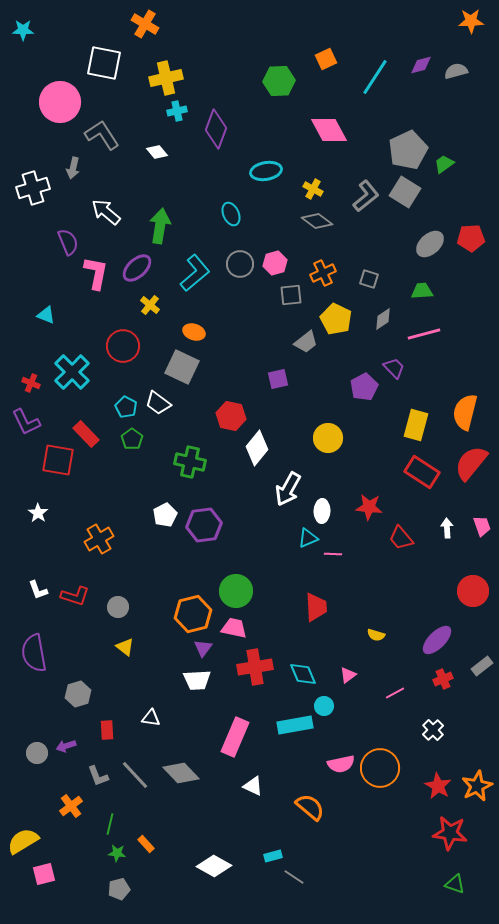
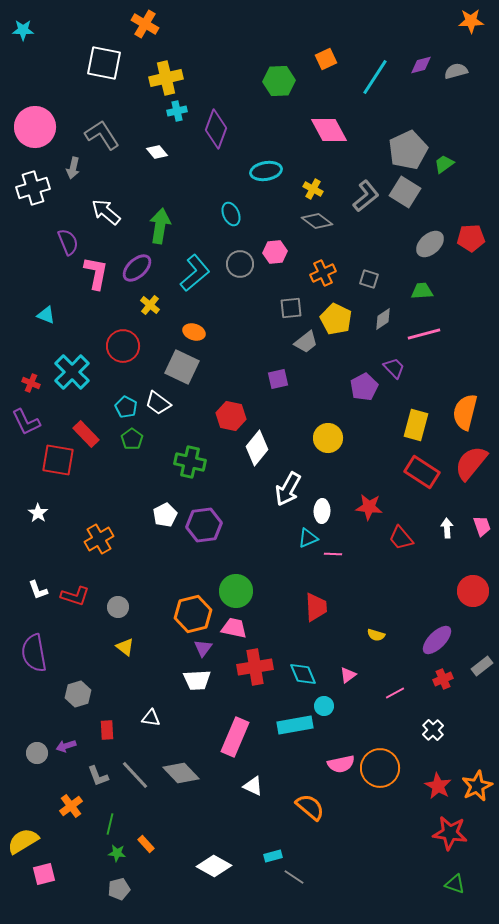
pink circle at (60, 102): moved 25 px left, 25 px down
pink hexagon at (275, 263): moved 11 px up; rotated 10 degrees clockwise
gray square at (291, 295): moved 13 px down
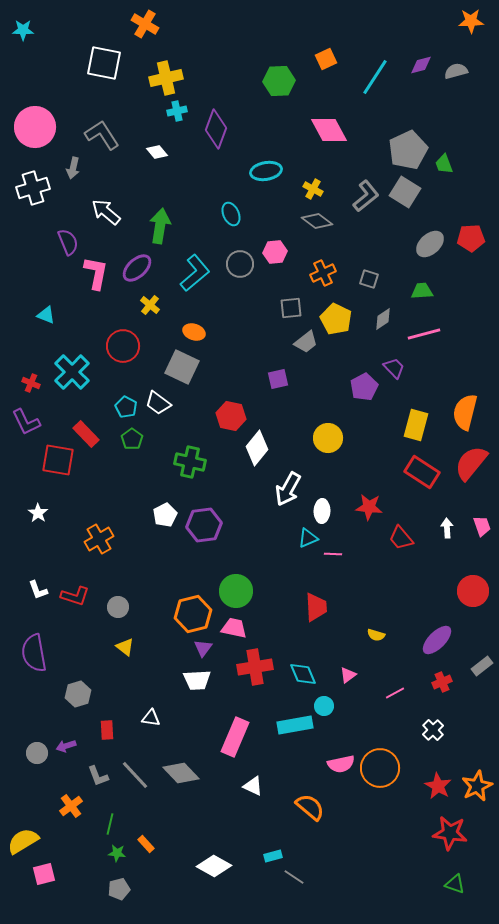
green trapezoid at (444, 164): rotated 75 degrees counterclockwise
red cross at (443, 679): moved 1 px left, 3 px down
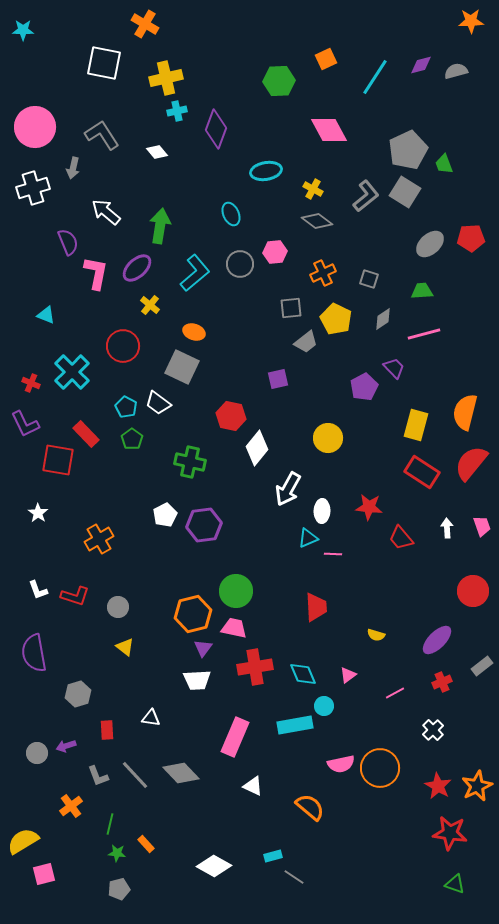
purple L-shape at (26, 422): moved 1 px left, 2 px down
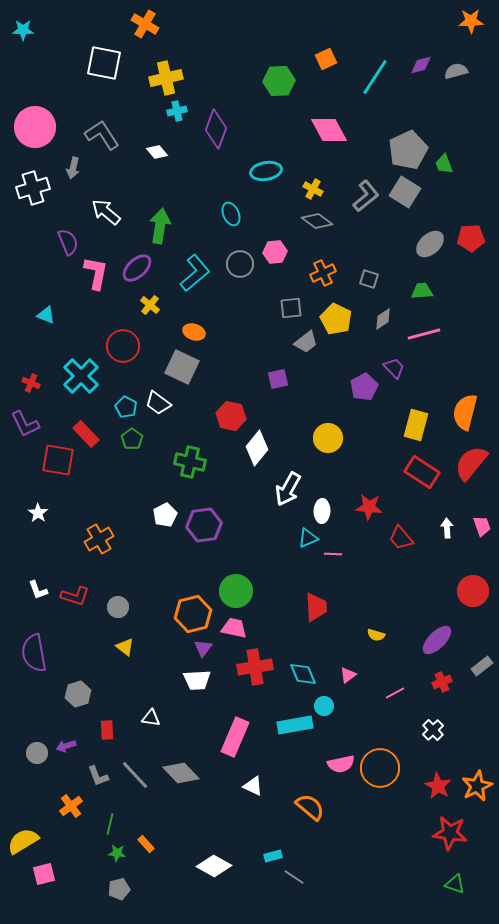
cyan cross at (72, 372): moved 9 px right, 4 px down
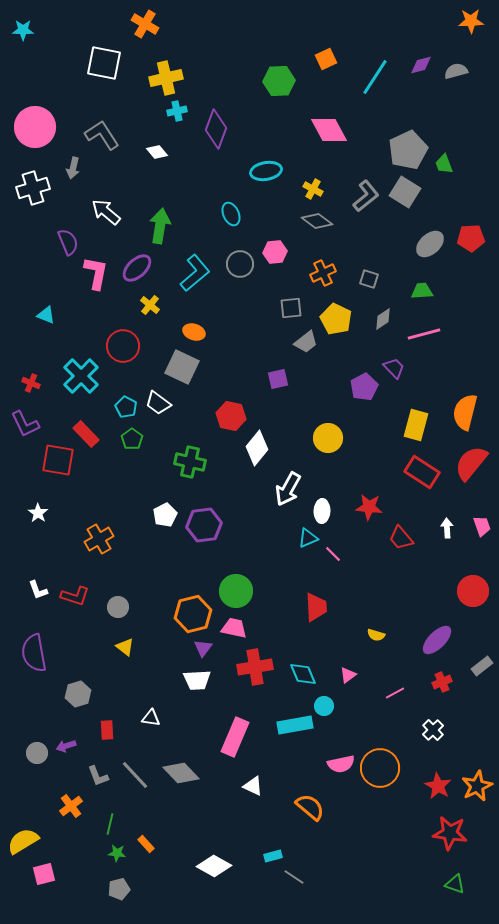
pink line at (333, 554): rotated 42 degrees clockwise
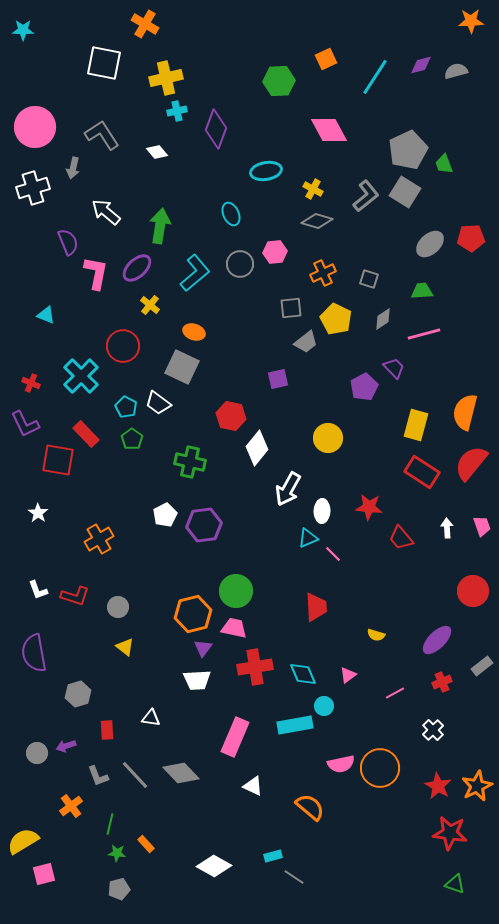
gray diamond at (317, 221): rotated 20 degrees counterclockwise
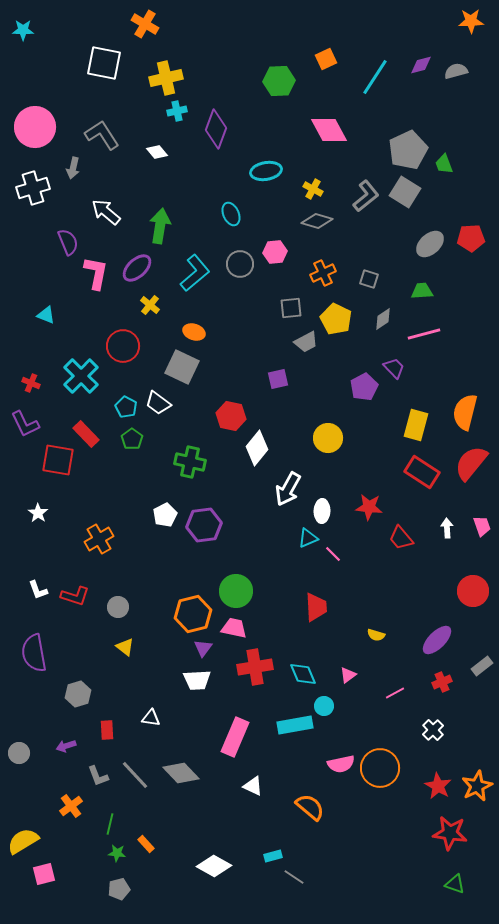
gray trapezoid at (306, 342): rotated 10 degrees clockwise
gray circle at (37, 753): moved 18 px left
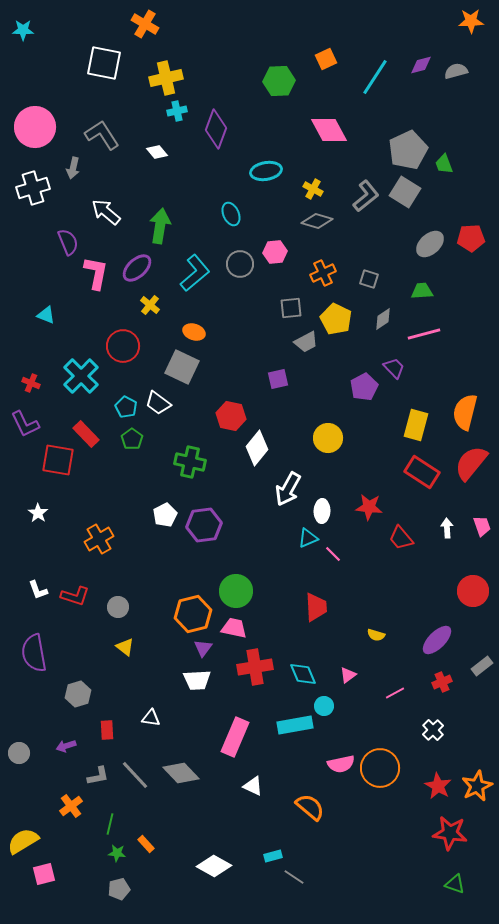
gray L-shape at (98, 776): rotated 80 degrees counterclockwise
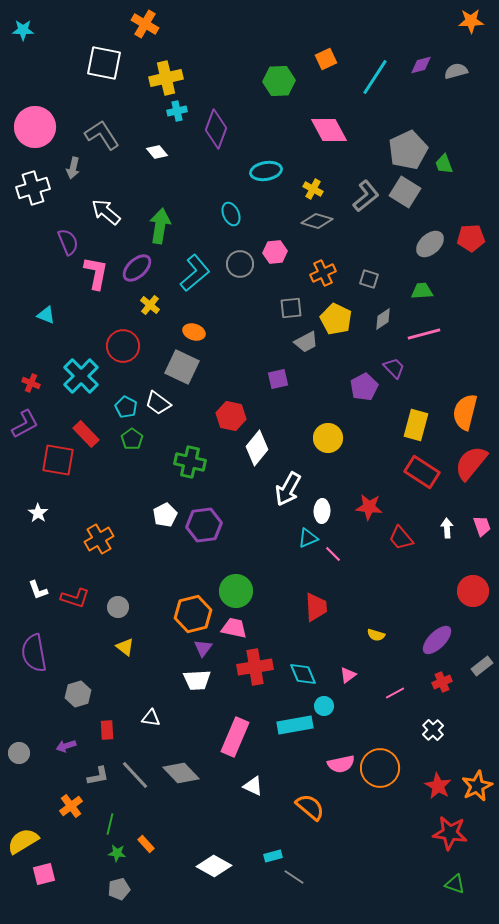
purple L-shape at (25, 424): rotated 92 degrees counterclockwise
red L-shape at (75, 596): moved 2 px down
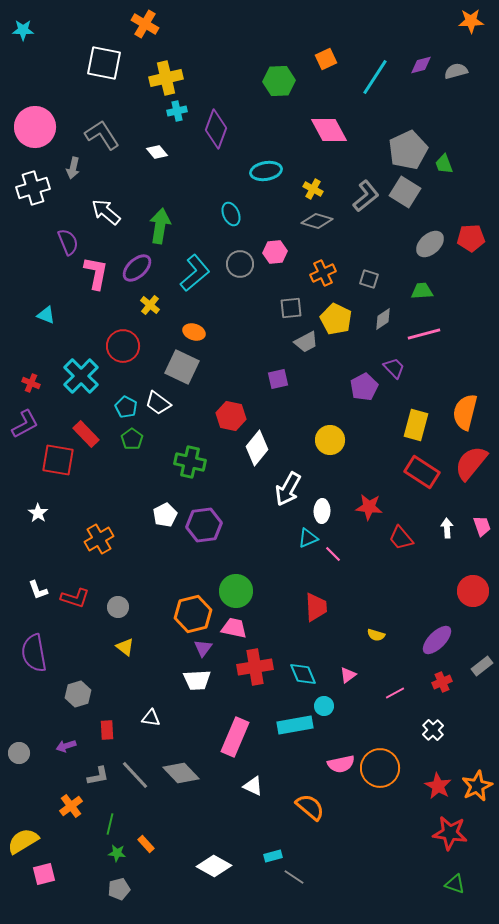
yellow circle at (328, 438): moved 2 px right, 2 px down
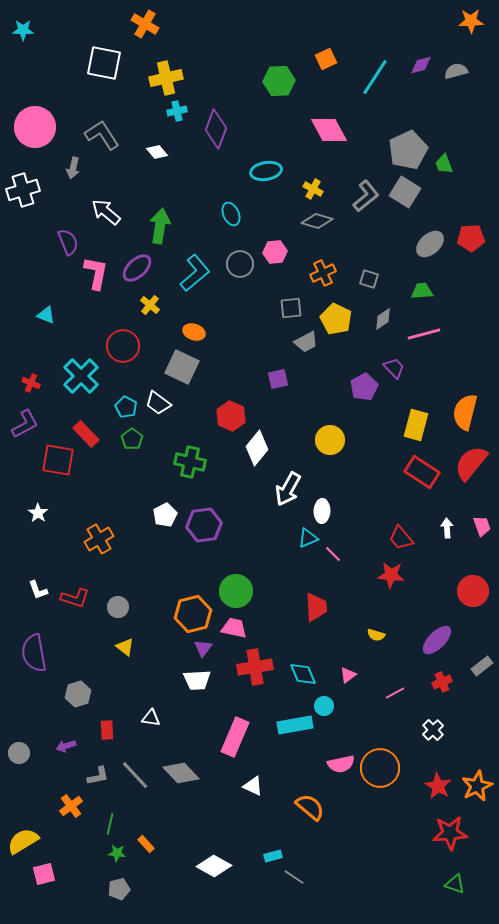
white cross at (33, 188): moved 10 px left, 2 px down
red hexagon at (231, 416): rotated 12 degrees clockwise
red star at (369, 507): moved 22 px right, 68 px down
red star at (450, 833): rotated 12 degrees counterclockwise
